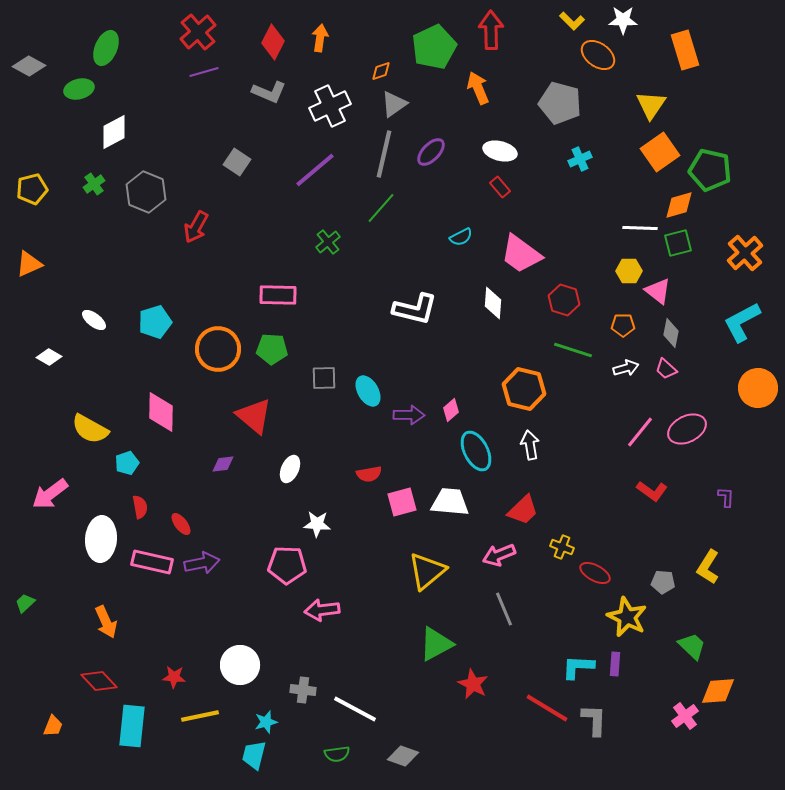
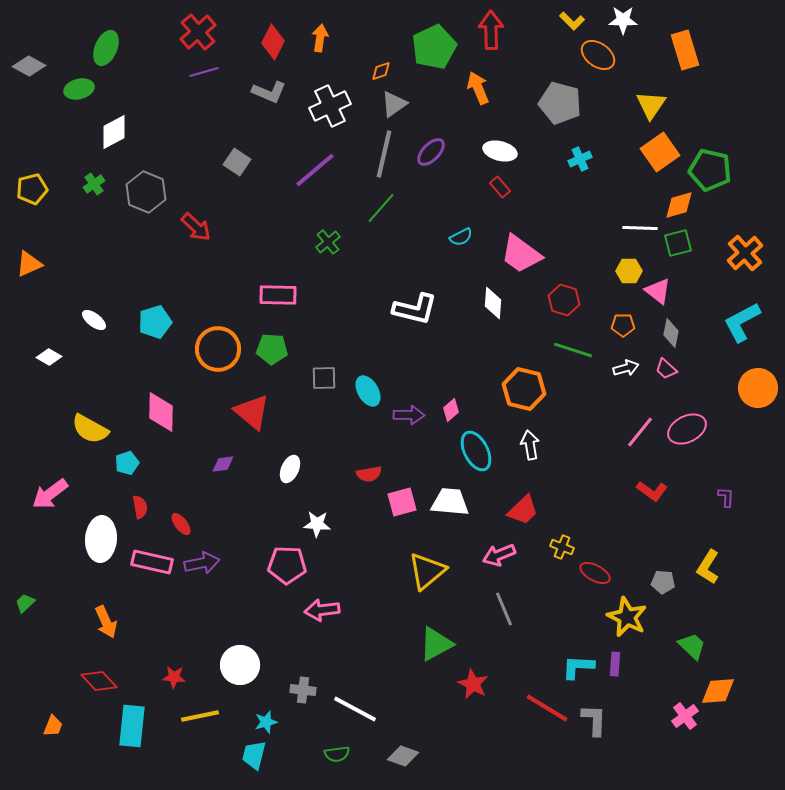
red arrow at (196, 227): rotated 76 degrees counterclockwise
red triangle at (254, 416): moved 2 px left, 4 px up
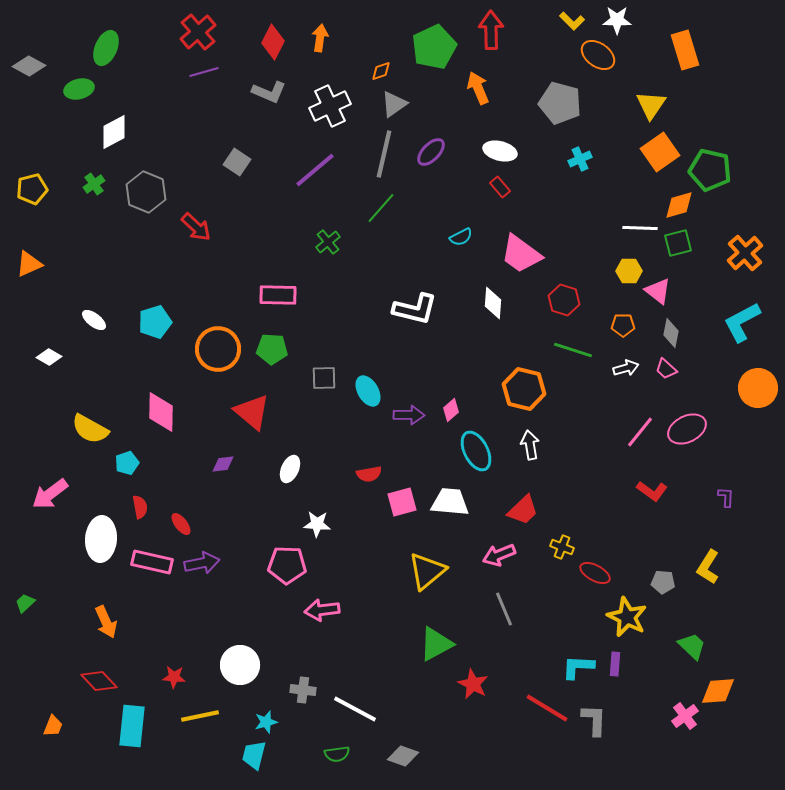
white star at (623, 20): moved 6 px left
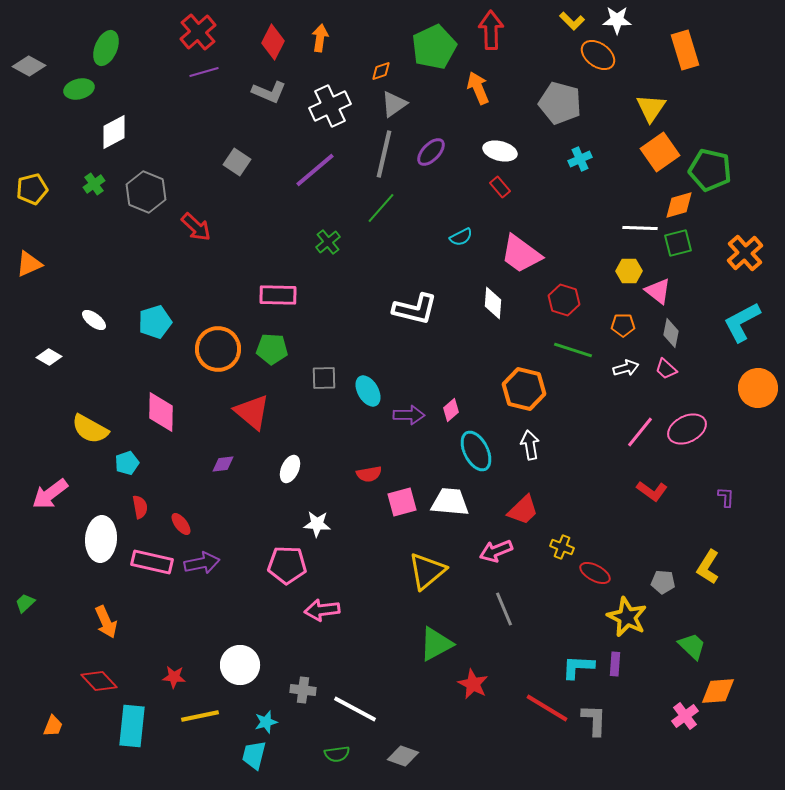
yellow triangle at (651, 105): moved 3 px down
pink arrow at (499, 555): moved 3 px left, 4 px up
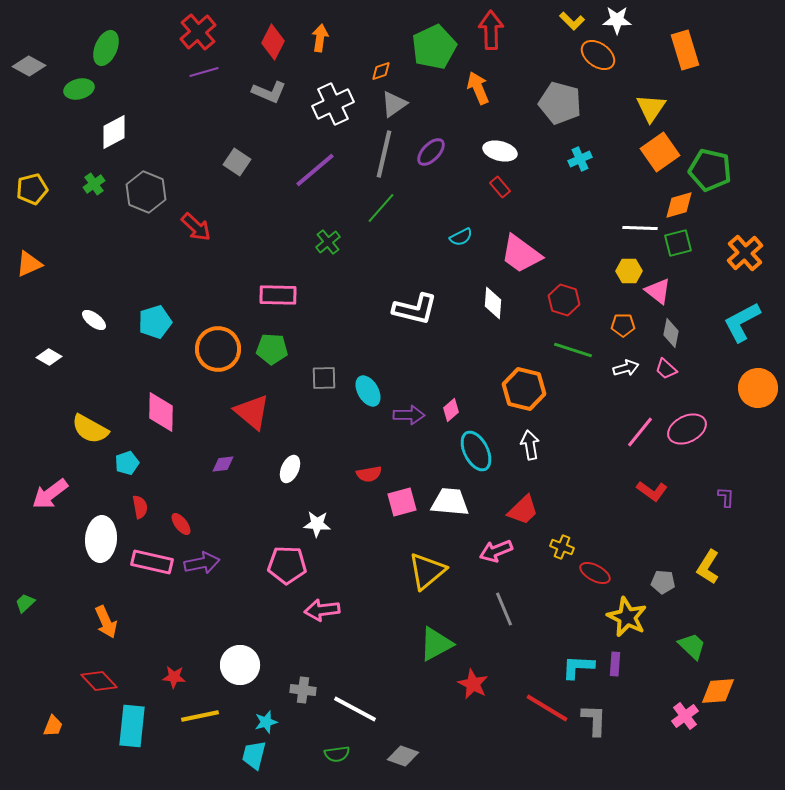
white cross at (330, 106): moved 3 px right, 2 px up
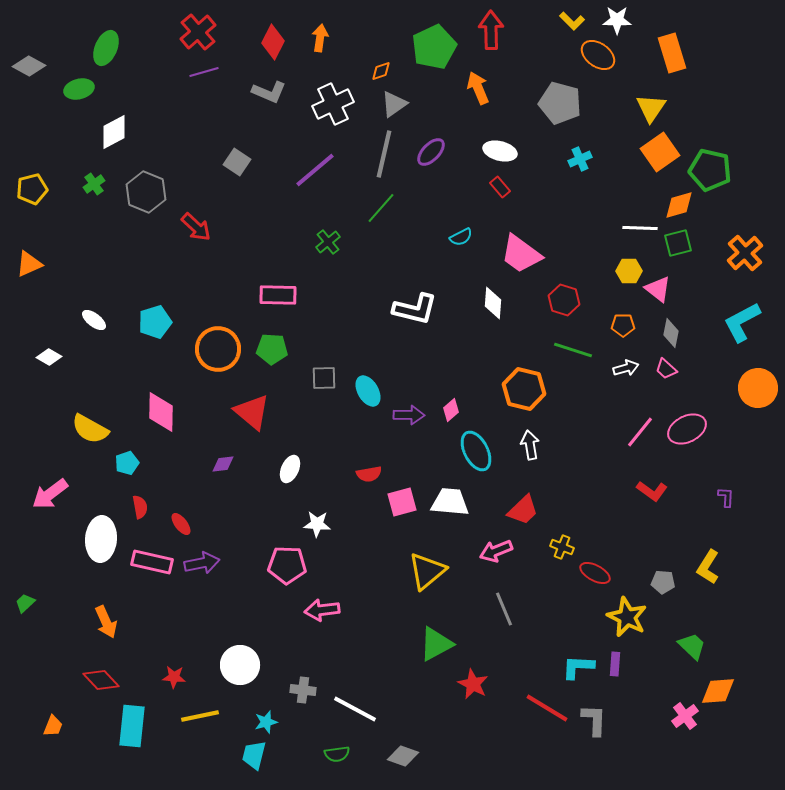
orange rectangle at (685, 50): moved 13 px left, 3 px down
pink triangle at (658, 291): moved 2 px up
red diamond at (99, 681): moved 2 px right, 1 px up
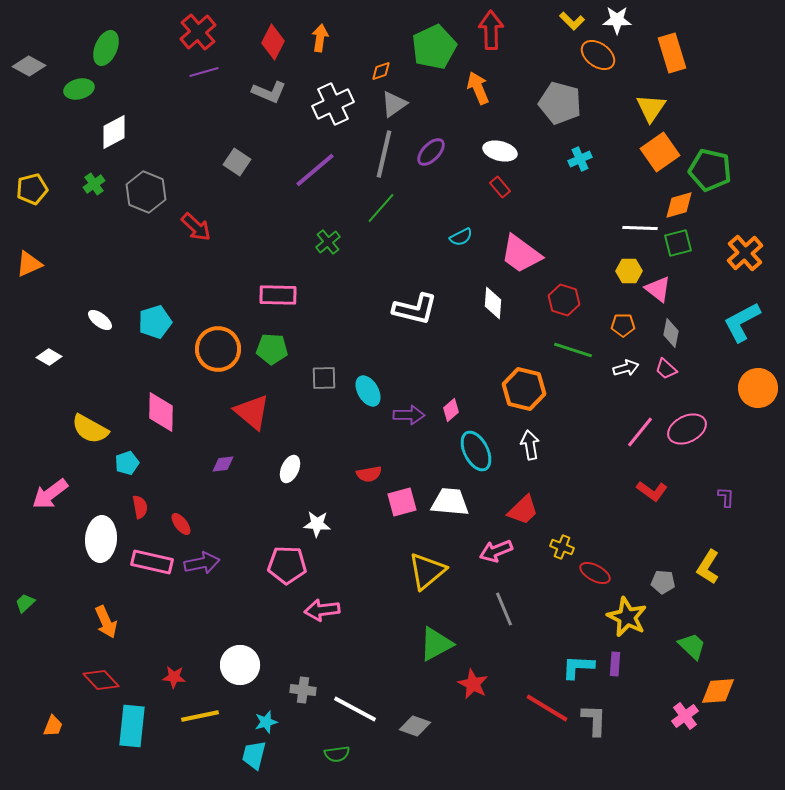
white ellipse at (94, 320): moved 6 px right
gray diamond at (403, 756): moved 12 px right, 30 px up
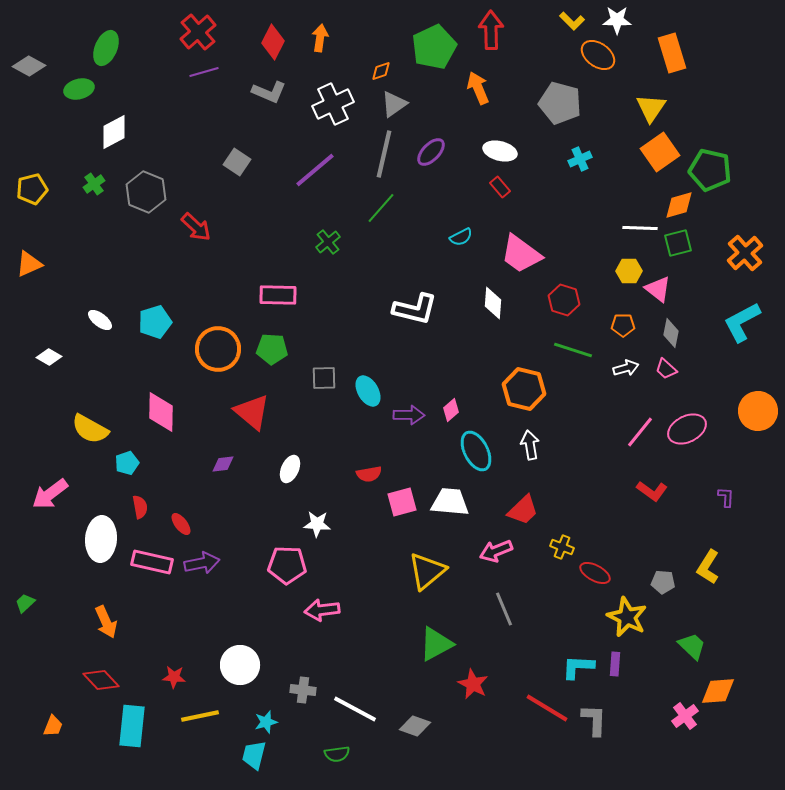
orange circle at (758, 388): moved 23 px down
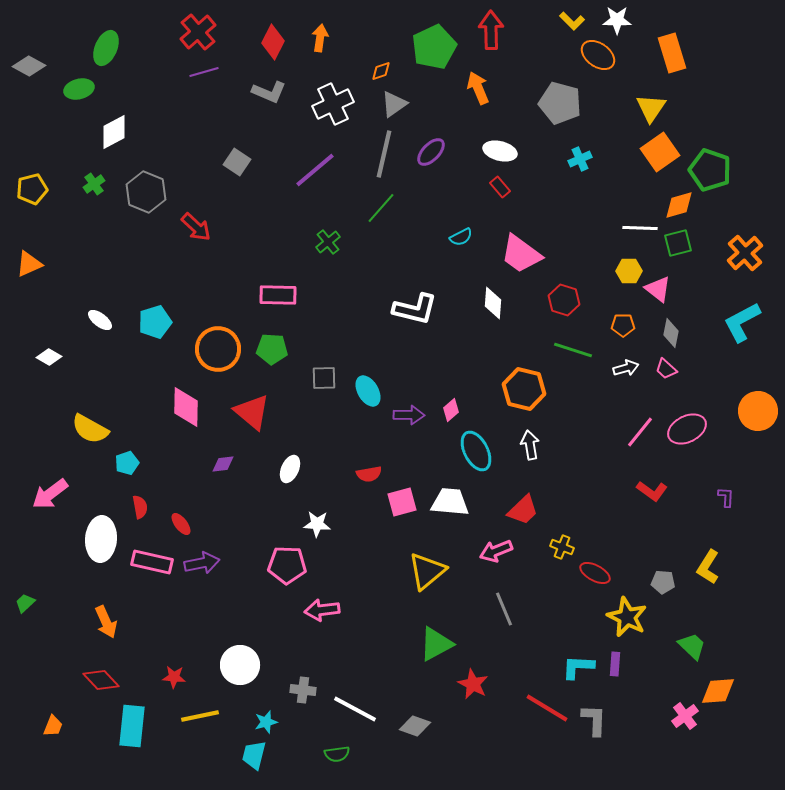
green pentagon at (710, 170): rotated 6 degrees clockwise
pink diamond at (161, 412): moved 25 px right, 5 px up
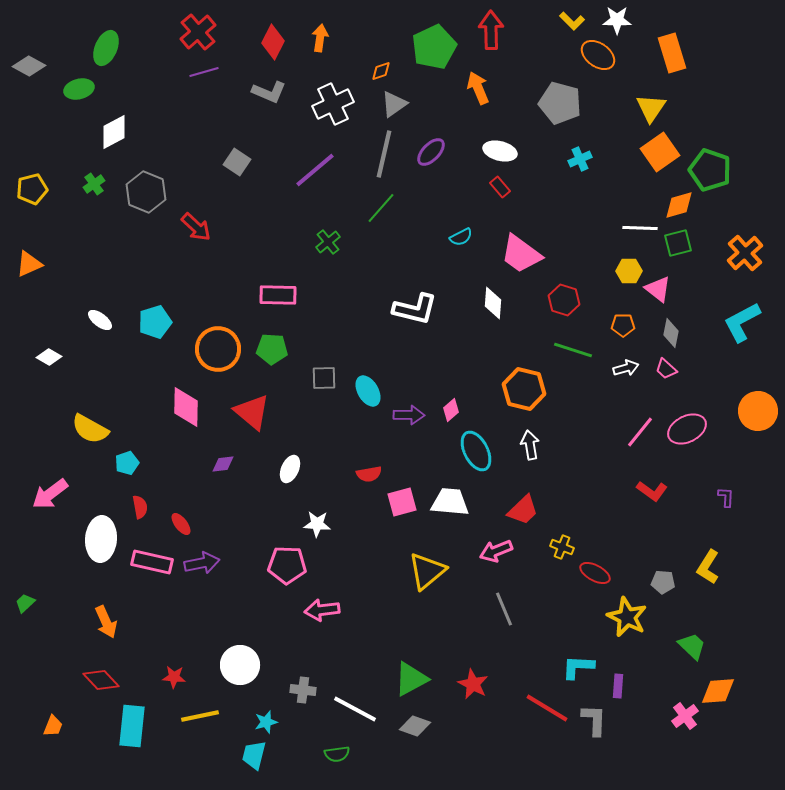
green triangle at (436, 644): moved 25 px left, 35 px down
purple rectangle at (615, 664): moved 3 px right, 22 px down
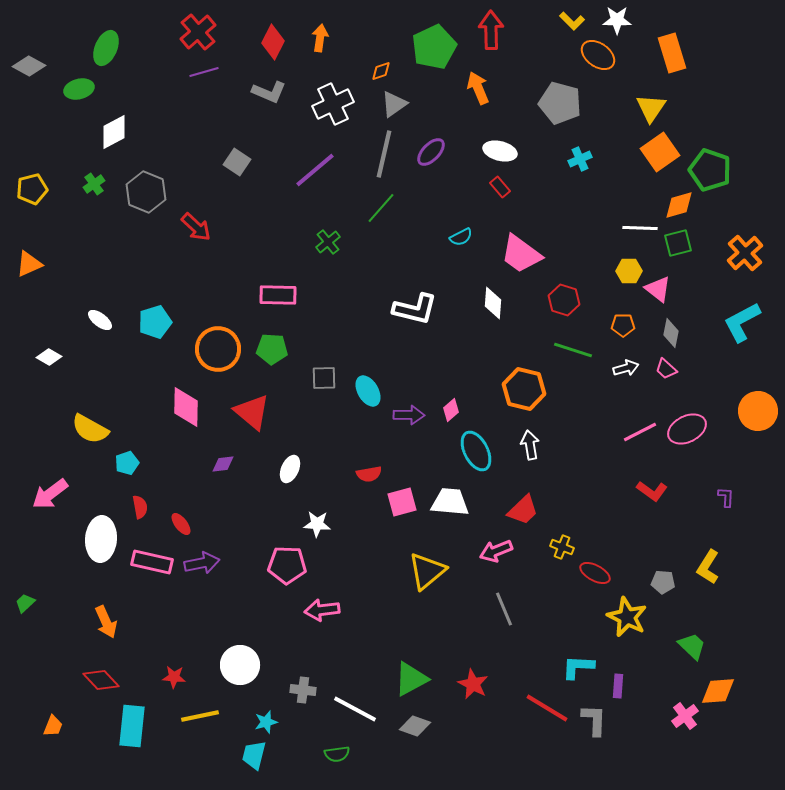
pink line at (640, 432): rotated 24 degrees clockwise
